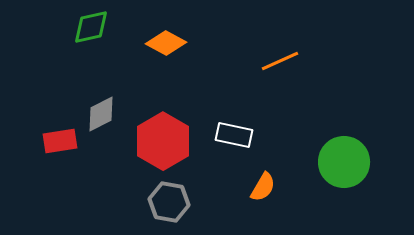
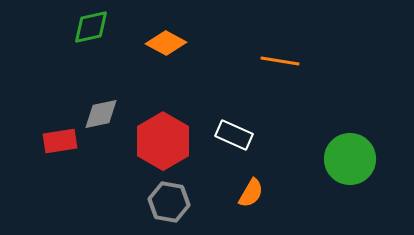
orange line: rotated 33 degrees clockwise
gray diamond: rotated 15 degrees clockwise
white rectangle: rotated 12 degrees clockwise
green circle: moved 6 px right, 3 px up
orange semicircle: moved 12 px left, 6 px down
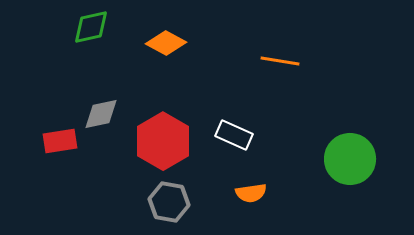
orange semicircle: rotated 52 degrees clockwise
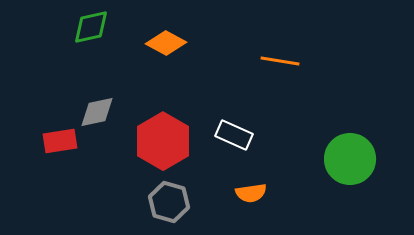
gray diamond: moved 4 px left, 2 px up
gray hexagon: rotated 6 degrees clockwise
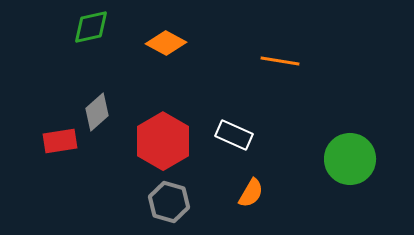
gray diamond: rotated 30 degrees counterclockwise
orange semicircle: rotated 52 degrees counterclockwise
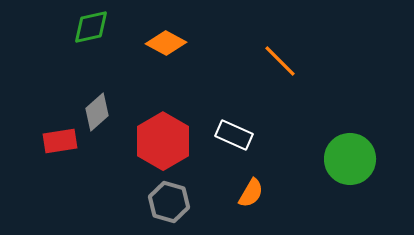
orange line: rotated 36 degrees clockwise
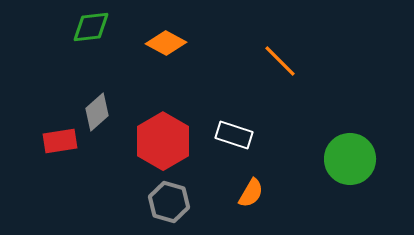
green diamond: rotated 6 degrees clockwise
white rectangle: rotated 6 degrees counterclockwise
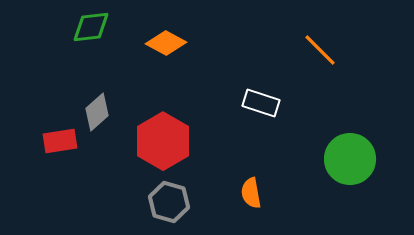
orange line: moved 40 px right, 11 px up
white rectangle: moved 27 px right, 32 px up
orange semicircle: rotated 140 degrees clockwise
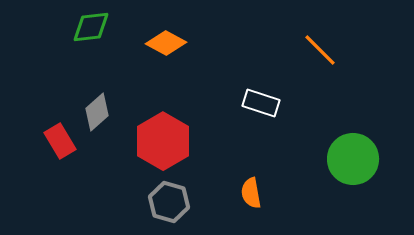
red rectangle: rotated 68 degrees clockwise
green circle: moved 3 px right
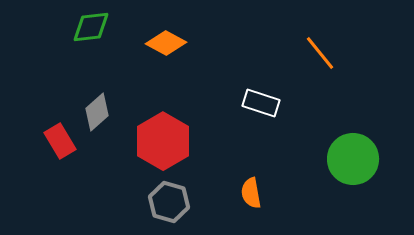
orange line: moved 3 px down; rotated 6 degrees clockwise
